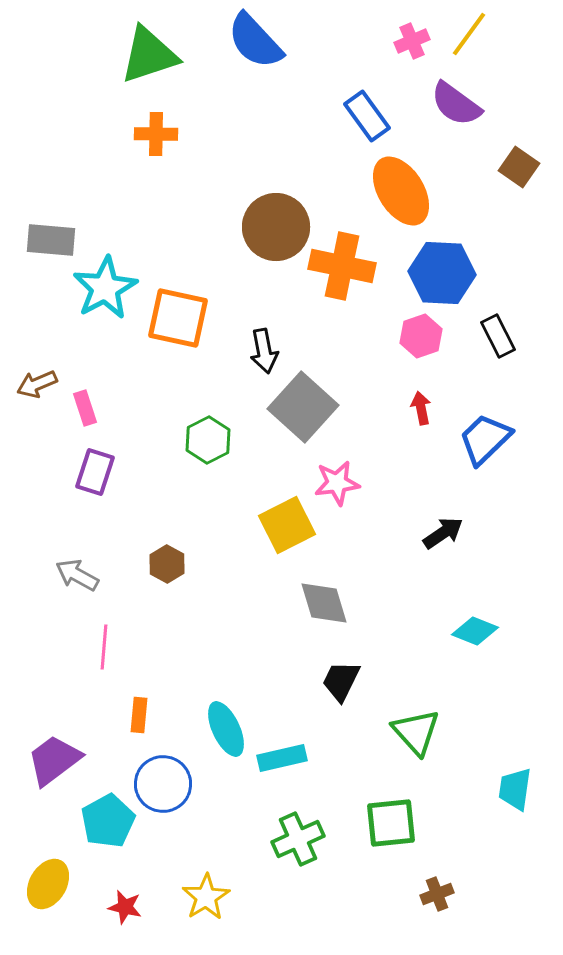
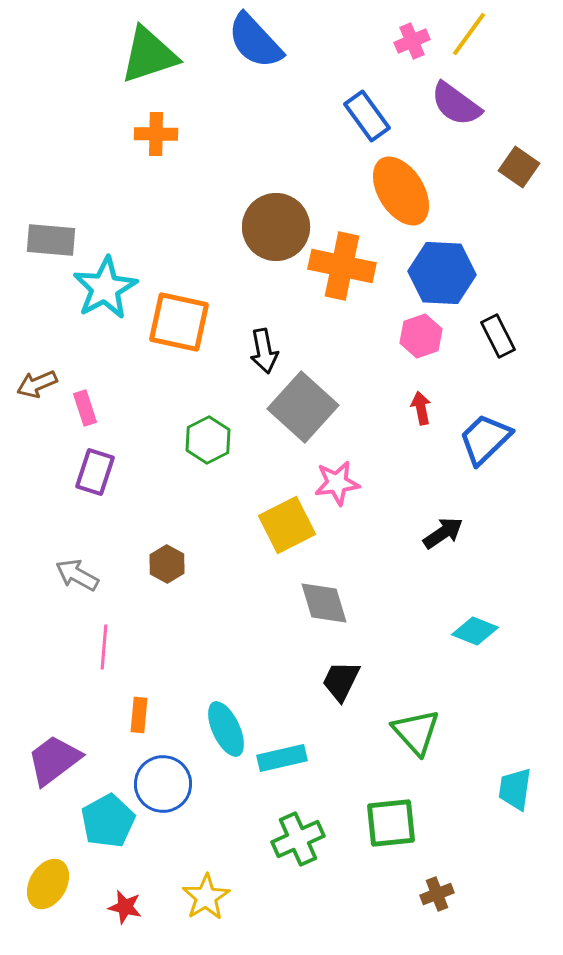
orange square at (178, 318): moved 1 px right, 4 px down
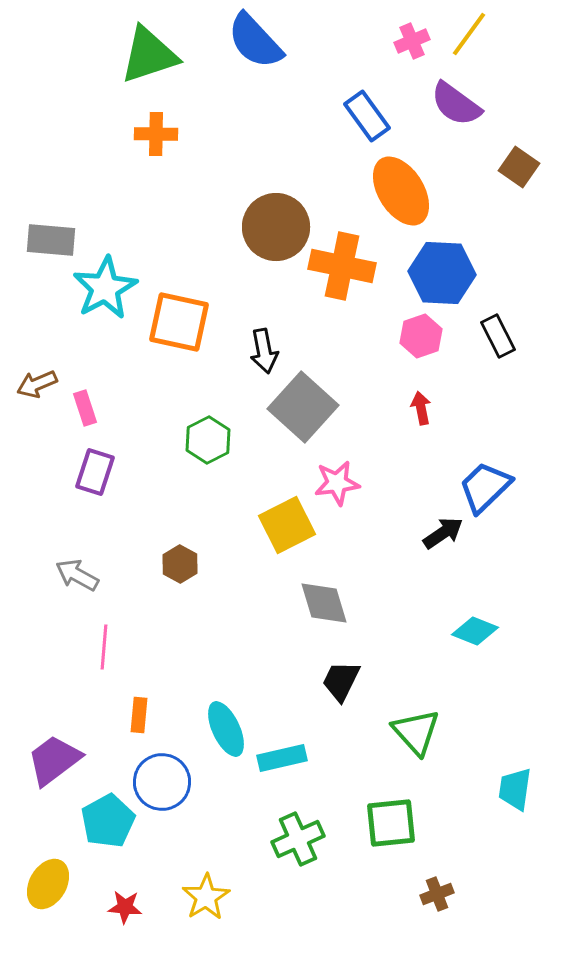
blue trapezoid at (485, 439): moved 48 px down
brown hexagon at (167, 564): moved 13 px right
blue circle at (163, 784): moved 1 px left, 2 px up
red star at (125, 907): rotated 8 degrees counterclockwise
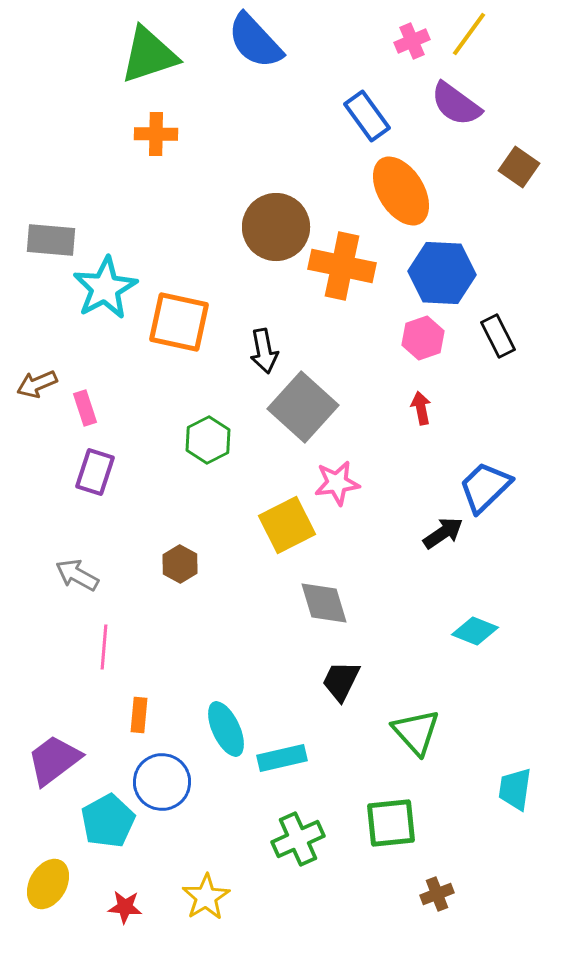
pink hexagon at (421, 336): moved 2 px right, 2 px down
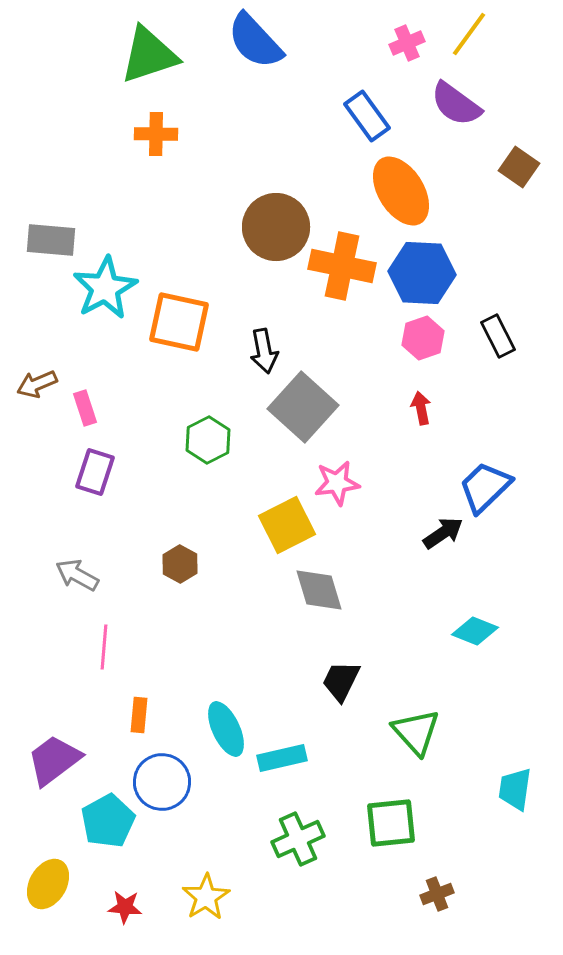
pink cross at (412, 41): moved 5 px left, 2 px down
blue hexagon at (442, 273): moved 20 px left
gray diamond at (324, 603): moved 5 px left, 13 px up
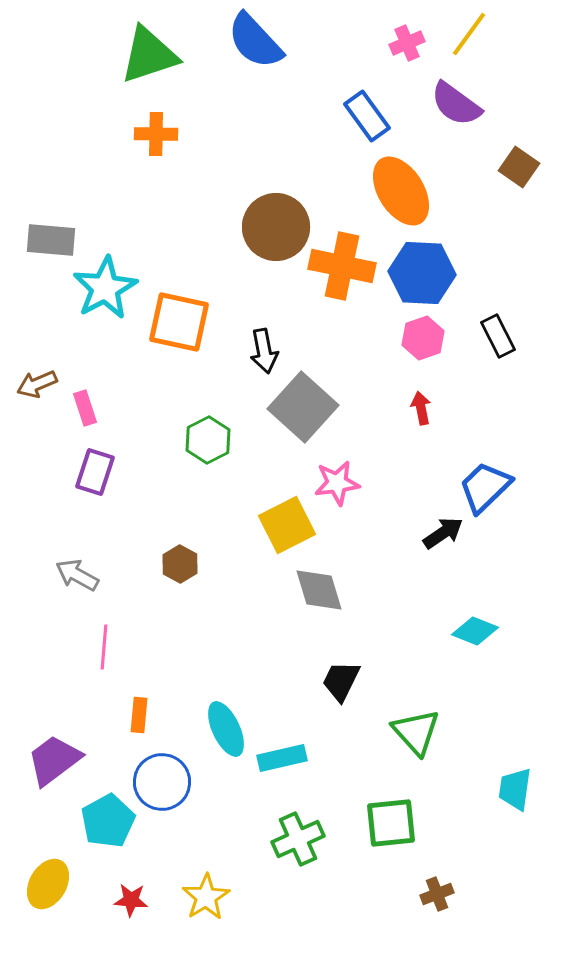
red star at (125, 907): moved 6 px right, 7 px up
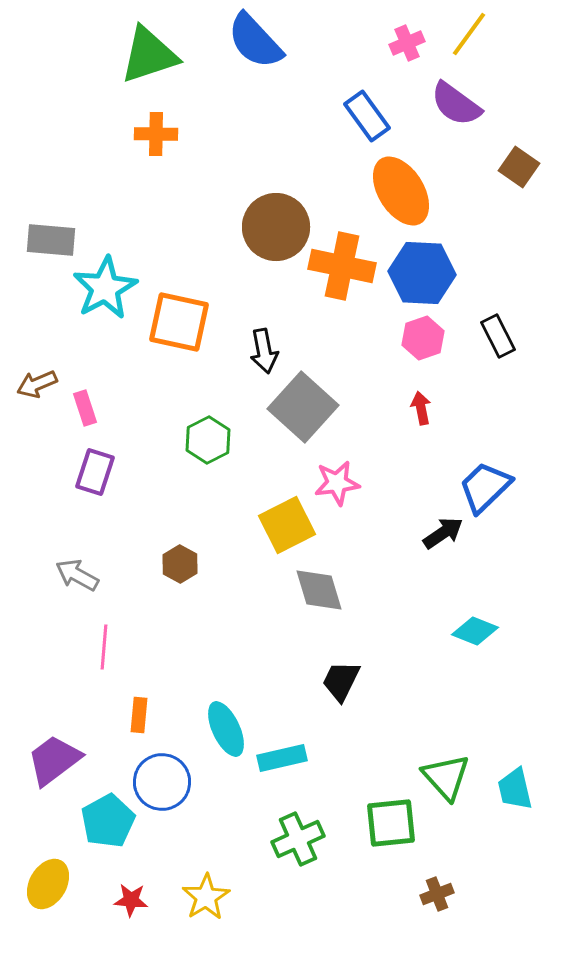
green triangle at (416, 732): moved 30 px right, 45 px down
cyan trapezoid at (515, 789): rotated 21 degrees counterclockwise
